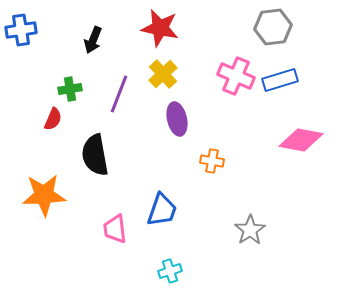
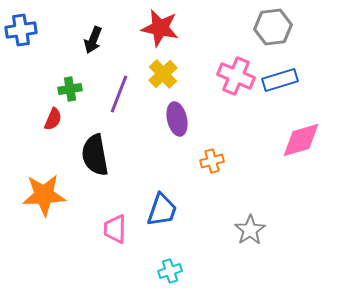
pink diamond: rotated 27 degrees counterclockwise
orange cross: rotated 25 degrees counterclockwise
pink trapezoid: rotated 8 degrees clockwise
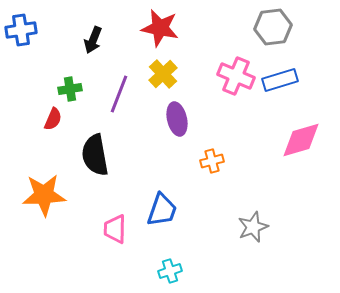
gray star: moved 3 px right, 3 px up; rotated 12 degrees clockwise
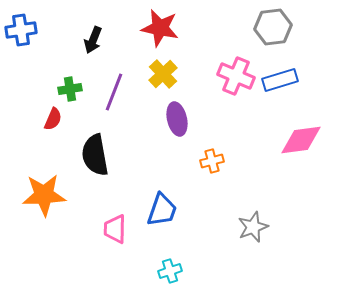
purple line: moved 5 px left, 2 px up
pink diamond: rotated 9 degrees clockwise
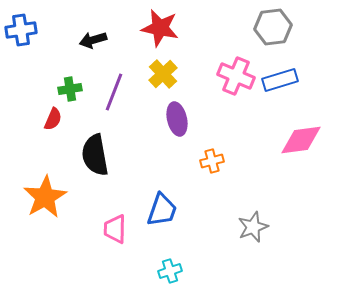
black arrow: rotated 52 degrees clockwise
orange star: moved 1 px right, 2 px down; rotated 27 degrees counterclockwise
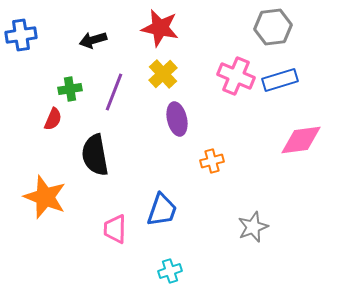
blue cross: moved 5 px down
orange star: rotated 21 degrees counterclockwise
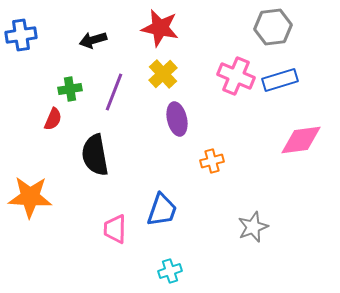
orange star: moved 15 px left; rotated 18 degrees counterclockwise
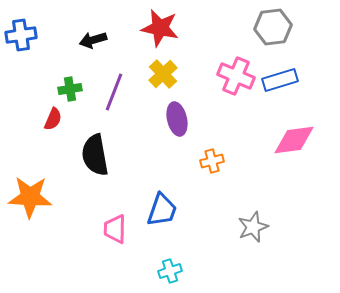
pink diamond: moved 7 px left
